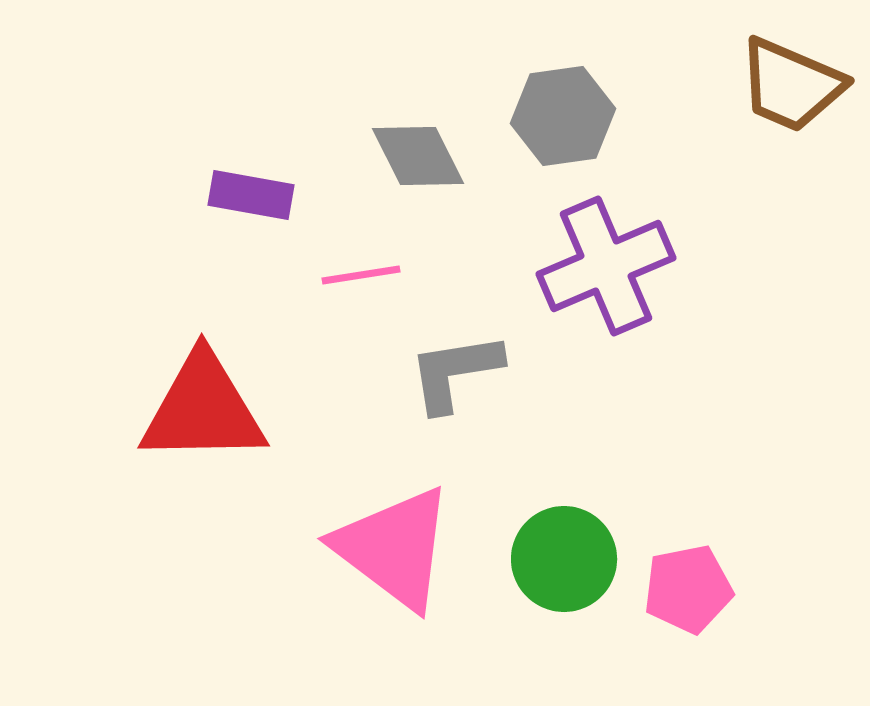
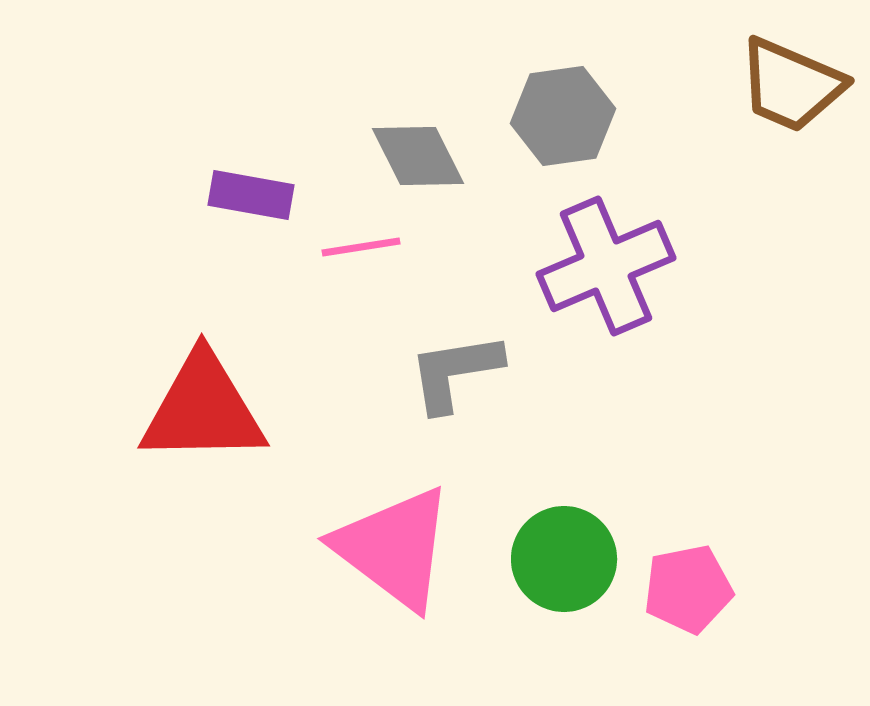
pink line: moved 28 px up
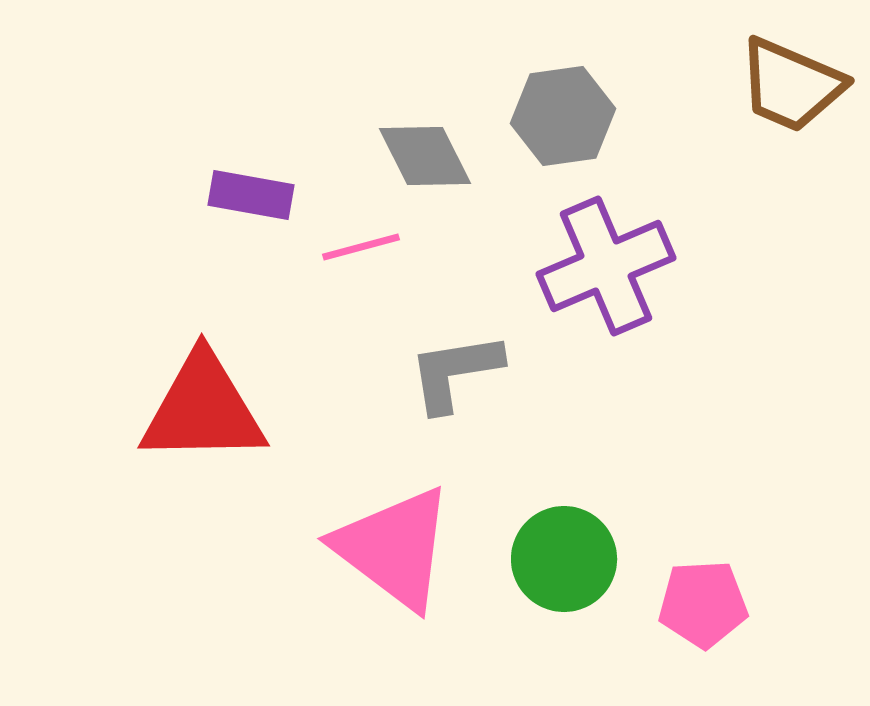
gray diamond: moved 7 px right
pink line: rotated 6 degrees counterclockwise
pink pentagon: moved 15 px right, 15 px down; rotated 8 degrees clockwise
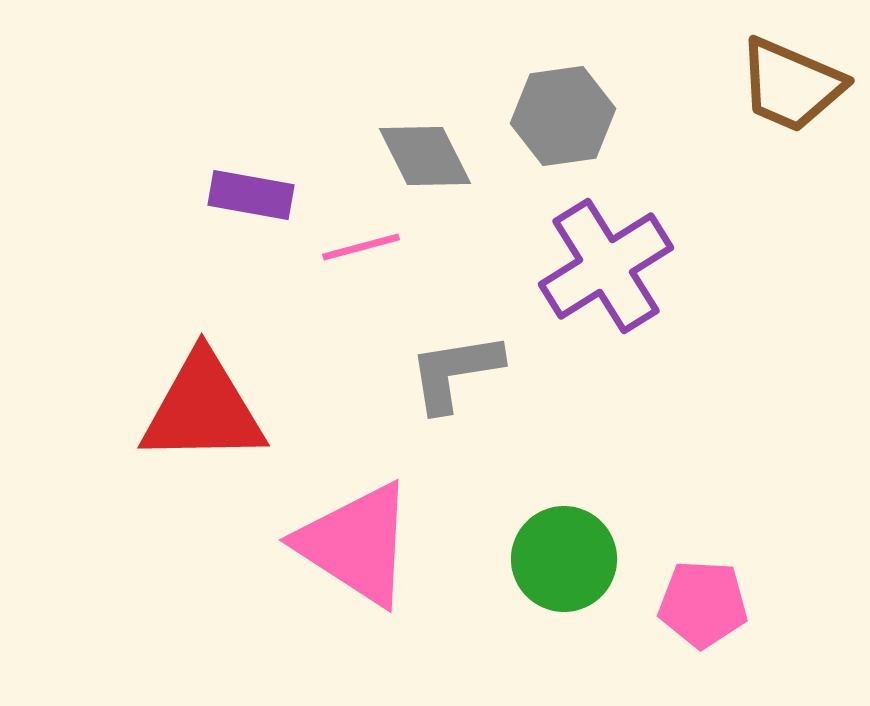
purple cross: rotated 9 degrees counterclockwise
pink triangle: moved 38 px left, 4 px up; rotated 4 degrees counterclockwise
pink pentagon: rotated 6 degrees clockwise
